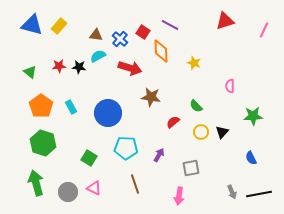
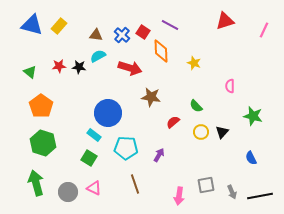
blue cross: moved 2 px right, 4 px up
cyan rectangle: moved 23 px right, 28 px down; rotated 24 degrees counterclockwise
green star: rotated 18 degrees clockwise
gray square: moved 15 px right, 17 px down
black line: moved 1 px right, 2 px down
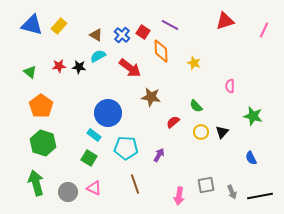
brown triangle: rotated 24 degrees clockwise
red arrow: rotated 20 degrees clockwise
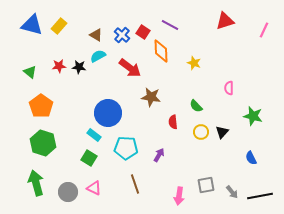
pink semicircle: moved 1 px left, 2 px down
red semicircle: rotated 56 degrees counterclockwise
gray arrow: rotated 16 degrees counterclockwise
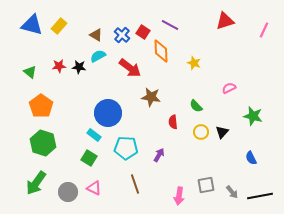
pink semicircle: rotated 64 degrees clockwise
green arrow: rotated 130 degrees counterclockwise
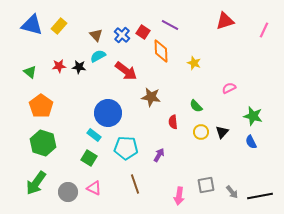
brown triangle: rotated 16 degrees clockwise
red arrow: moved 4 px left, 3 px down
blue semicircle: moved 16 px up
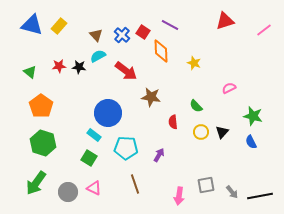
pink line: rotated 28 degrees clockwise
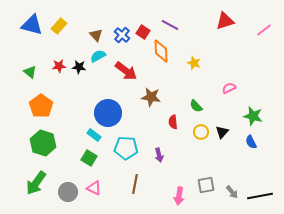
purple arrow: rotated 136 degrees clockwise
brown line: rotated 30 degrees clockwise
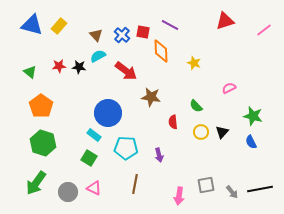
red square: rotated 24 degrees counterclockwise
black line: moved 7 px up
